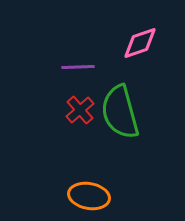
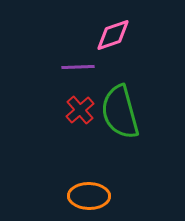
pink diamond: moved 27 px left, 8 px up
orange ellipse: rotated 9 degrees counterclockwise
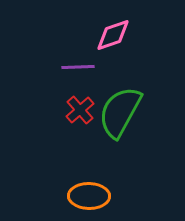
green semicircle: rotated 44 degrees clockwise
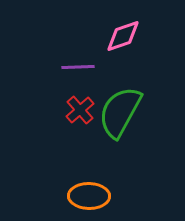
pink diamond: moved 10 px right, 1 px down
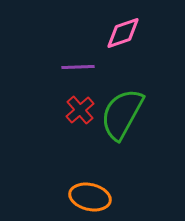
pink diamond: moved 3 px up
green semicircle: moved 2 px right, 2 px down
orange ellipse: moved 1 px right, 1 px down; rotated 12 degrees clockwise
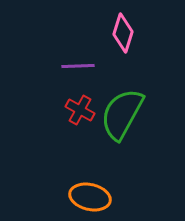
pink diamond: rotated 54 degrees counterclockwise
purple line: moved 1 px up
red cross: rotated 20 degrees counterclockwise
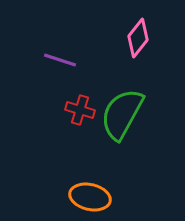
pink diamond: moved 15 px right, 5 px down; rotated 21 degrees clockwise
purple line: moved 18 px left, 6 px up; rotated 20 degrees clockwise
red cross: rotated 12 degrees counterclockwise
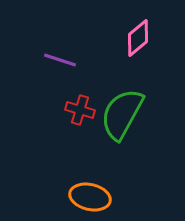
pink diamond: rotated 12 degrees clockwise
